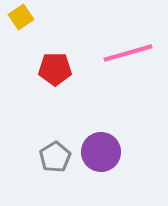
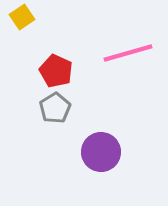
yellow square: moved 1 px right
red pentagon: moved 1 px right, 2 px down; rotated 24 degrees clockwise
gray pentagon: moved 49 px up
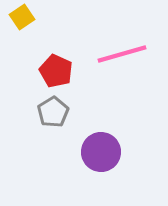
pink line: moved 6 px left, 1 px down
gray pentagon: moved 2 px left, 4 px down
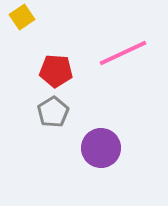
pink line: moved 1 px right, 1 px up; rotated 9 degrees counterclockwise
red pentagon: rotated 20 degrees counterclockwise
purple circle: moved 4 px up
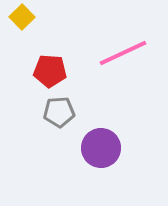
yellow square: rotated 10 degrees counterclockwise
red pentagon: moved 6 px left
gray pentagon: moved 6 px right; rotated 28 degrees clockwise
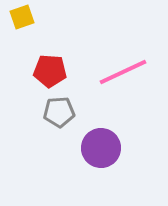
yellow square: rotated 25 degrees clockwise
pink line: moved 19 px down
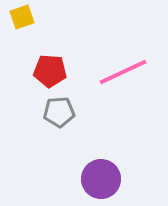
purple circle: moved 31 px down
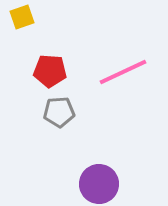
purple circle: moved 2 px left, 5 px down
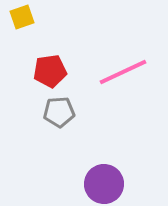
red pentagon: rotated 12 degrees counterclockwise
purple circle: moved 5 px right
